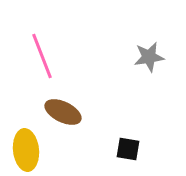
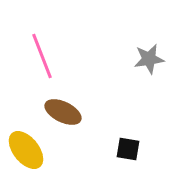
gray star: moved 2 px down
yellow ellipse: rotated 33 degrees counterclockwise
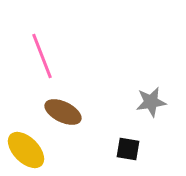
gray star: moved 2 px right, 43 px down
yellow ellipse: rotated 6 degrees counterclockwise
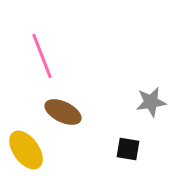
yellow ellipse: rotated 9 degrees clockwise
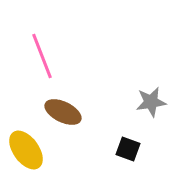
black square: rotated 10 degrees clockwise
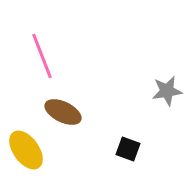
gray star: moved 16 px right, 11 px up
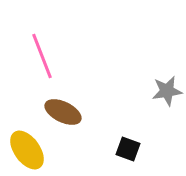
yellow ellipse: moved 1 px right
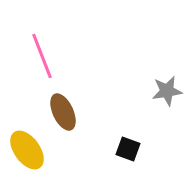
brown ellipse: rotated 39 degrees clockwise
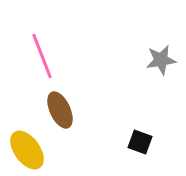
gray star: moved 6 px left, 31 px up
brown ellipse: moved 3 px left, 2 px up
black square: moved 12 px right, 7 px up
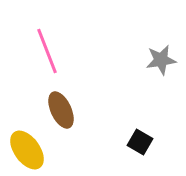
pink line: moved 5 px right, 5 px up
brown ellipse: moved 1 px right
black square: rotated 10 degrees clockwise
